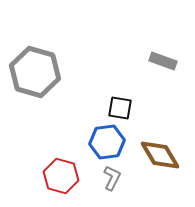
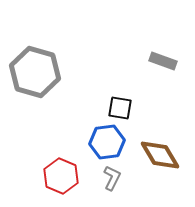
red hexagon: rotated 8 degrees clockwise
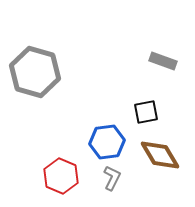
black square: moved 26 px right, 4 px down; rotated 20 degrees counterclockwise
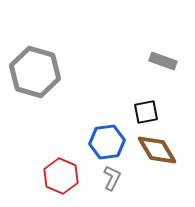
brown diamond: moved 3 px left, 5 px up
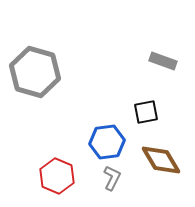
brown diamond: moved 4 px right, 10 px down
red hexagon: moved 4 px left
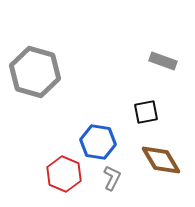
blue hexagon: moved 9 px left; rotated 16 degrees clockwise
red hexagon: moved 7 px right, 2 px up
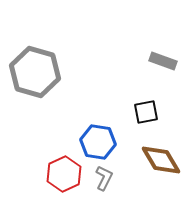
red hexagon: rotated 12 degrees clockwise
gray L-shape: moved 8 px left
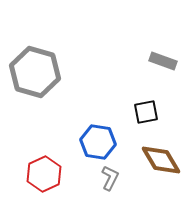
red hexagon: moved 20 px left
gray L-shape: moved 6 px right
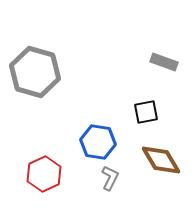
gray rectangle: moved 1 px right, 1 px down
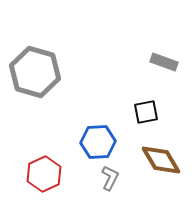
blue hexagon: rotated 12 degrees counterclockwise
